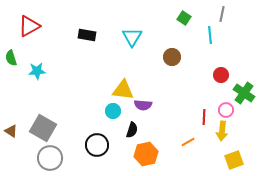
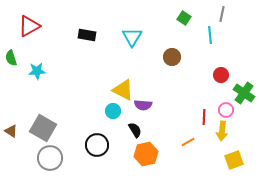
yellow triangle: rotated 20 degrees clockwise
black semicircle: moved 3 px right; rotated 49 degrees counterclockwise
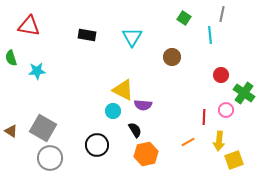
red triangle: rotated 40 degrees clockwise
yellow arrow: moved 3 px left, 10 px down
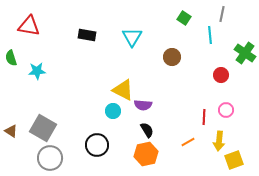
green cross: moved 1 px right, 40 px up
black semicircle: moved 12 px right
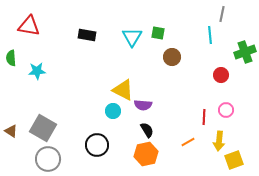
green square: moved 26 px left, 15 px down; rotated 24 degrees counterclockwise
green cross: moved 1 px up; rotated 35 degrees clockwise
green semicircle: rotated 14 degrees clockwise
gray circle: moved 2 px left, 1 px down
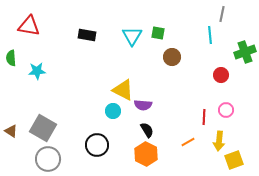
cyan triangle: moved 1 px up
orange hexagon: rotated 20 degrees counterclockwise
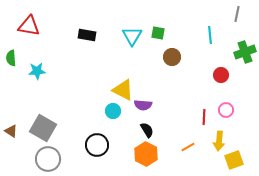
gray line: moved 15 px right
orange line: moved 5 px down
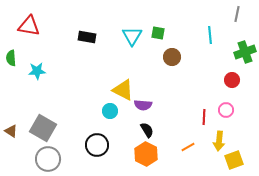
black rectangle: moved 2 px down
red circle: moved 11 px right, 5 px down
cyan circle: moved 3 px left
